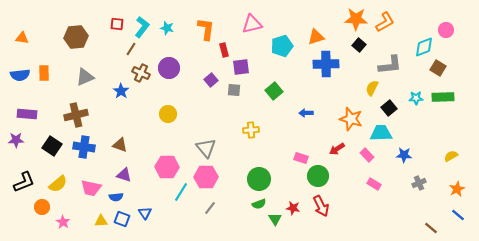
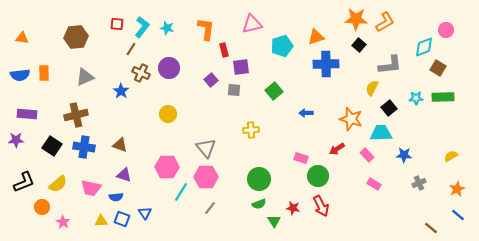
green triangle at (275, 219): moved 1 px left, 2 px down
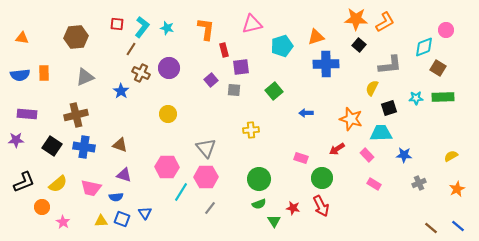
black square at (389, 108): rotated 21 degrees clockwise
green circle at (318, 176): moved 4 px right, 2 px down
blue line at (458, 215): moved 11 px down
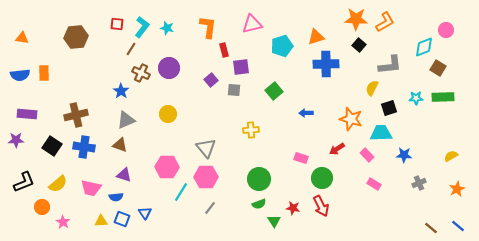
orange L-shape at (206, 29): moved 2 px right, 2 px up
gray triangle at (85, 77): moved 41 px right, 43 px down
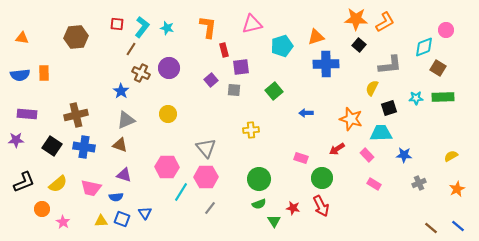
orange circle at (42, 207): moved 2 px down
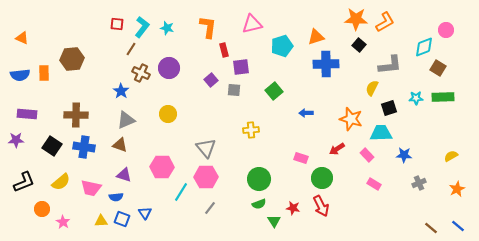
brown hexagon at (76, 37): moved 4 px left, 22 px down
orange triangle at (22, 38): rotated 16 degrees clockwise
brown cross at (76, 115): rotated 15 degrees clockwise
pink hexagon at (167, 167): moved 5 px left
yellow semicircle at (58, 184): moved 3 px right, 2 px up
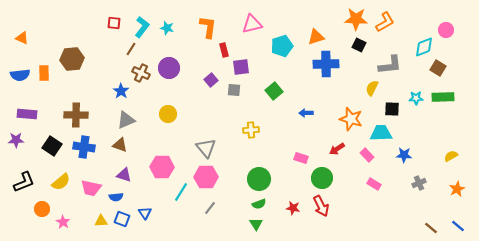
red square at (117, 24): moved 3 px left, 1 px up
black square at (359, 45): rotated 16 degrees counterclockwise
black square at (389, 108): moved 3 px right, 1 px down; rotated 21 degrees clockwise
green triangle at (274, 221): moved 18 px left, 3 px down
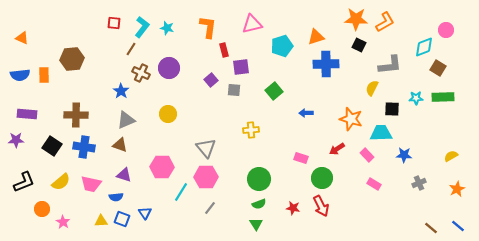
orange rectangle at (44, 73): moved 2 px down
pink trapezoid at (91, 188): moved 4 px up
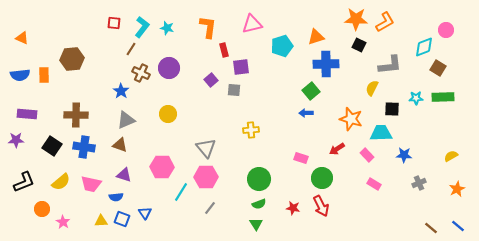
green square at (274, 91): moved 37 px right
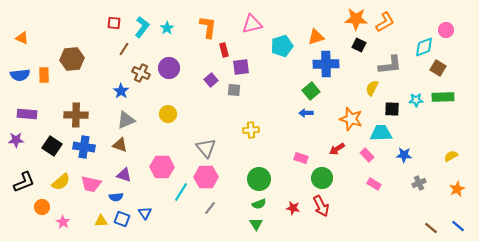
cyan star at (167, 28): rotated 24 degrees clockwise
brown line at (131, 49): moved 7 px left
cyan star at (416, 98): moved 2 px down
orange circle at (42, 209): moved 2 px up
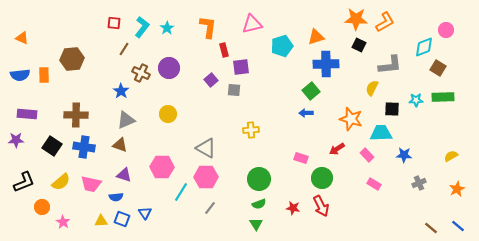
gray triangle at (206, 148): rotated 20 degrees counterclockwise
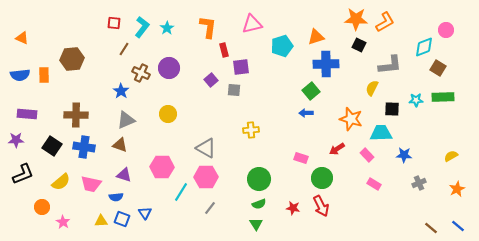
black L-shape at (24, 182): moved 1 px left, 8 px up
